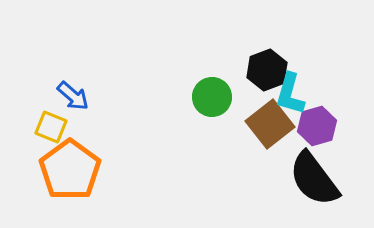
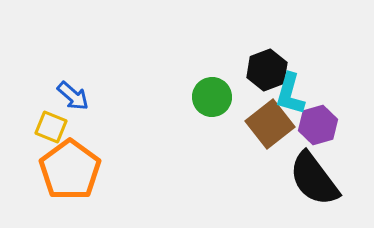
purple hexagon: moved 1 px right, 1 px up
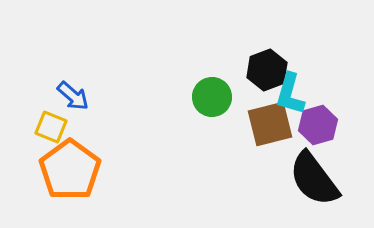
brown square: rotated 24 degrees clockwise
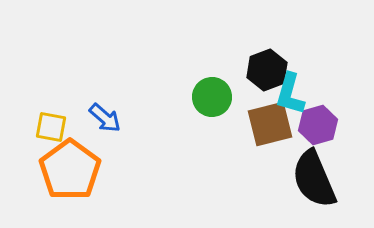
blue arrow: moved 32 px right, 22 px down
yellow square: rotated 12 degrees counterclockwise
black semicircle: rotated 14 degrees clockwise
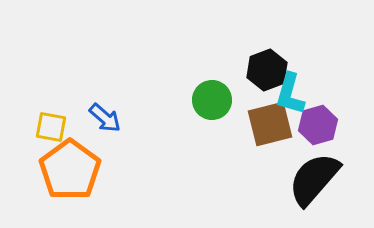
green circle: moved 3 px down
black semicircle: rotated 64 degrees clockwise
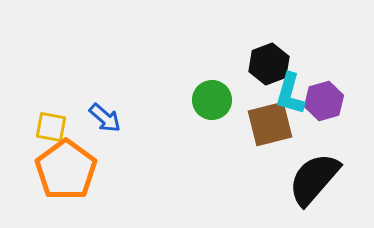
black hexagon: moved 2 px right, 6 px up
purple hexagon: moved 6 px right, 24 px up
orange pentagon: moved 4 px left
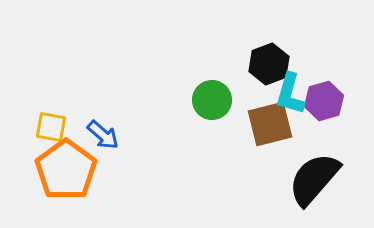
blue arrow: moved 2 px left, 17 px down
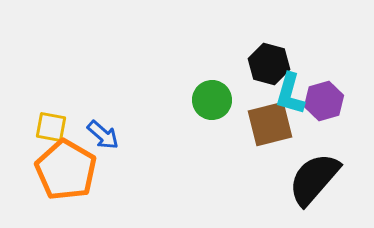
black hexagon: rotated 24 degrees counterclockwise
orange pentagon: rotated 6 degrees counterclockwise
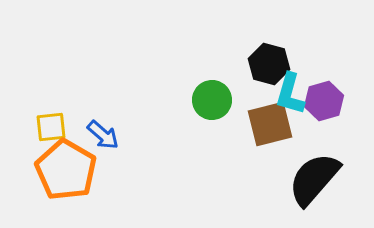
yellow square: rotated 16 degrees counterclockwise
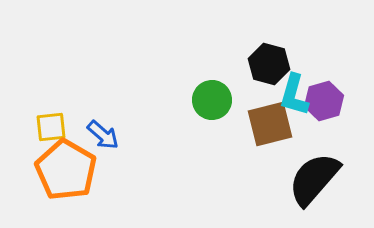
cyan L-shape: moved 4 px right, 1 px down
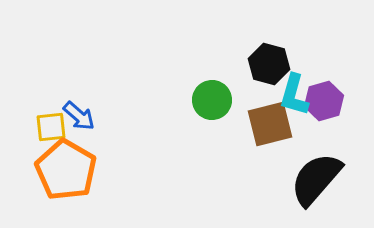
blue arrow: moved 24 px left, 19 px up
black semicircle: moved 2 px right
